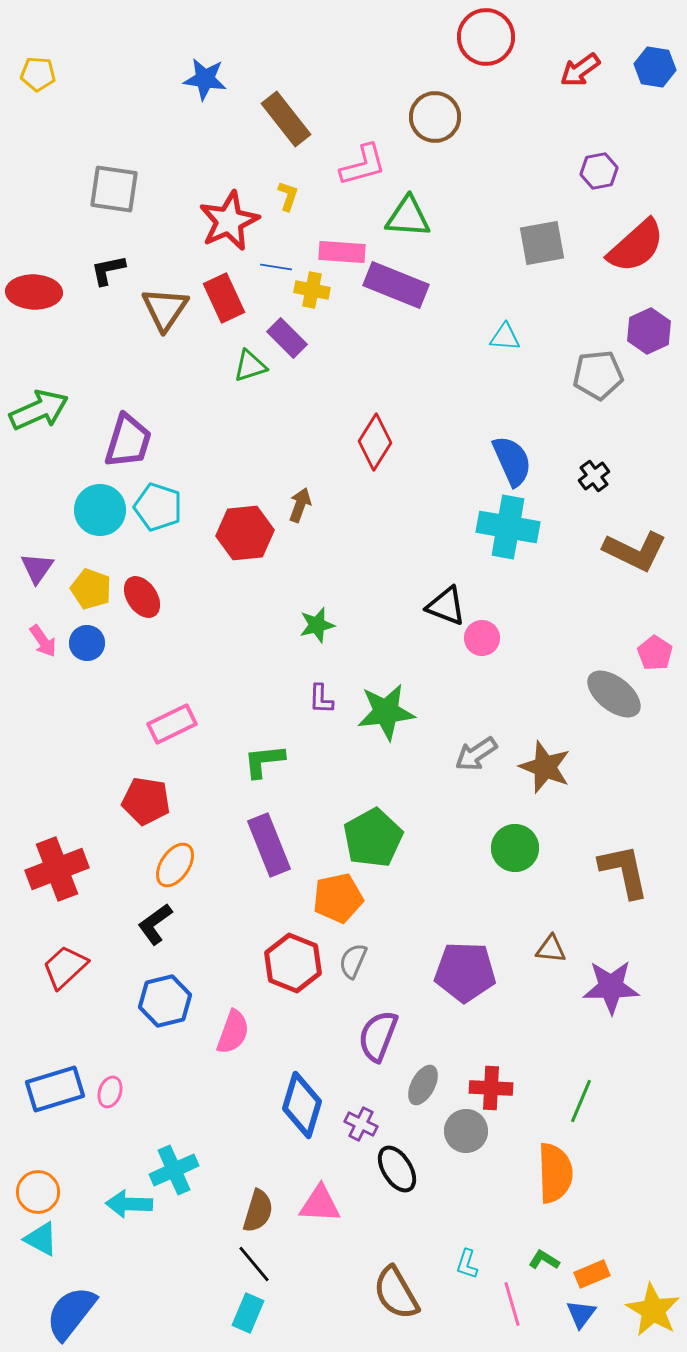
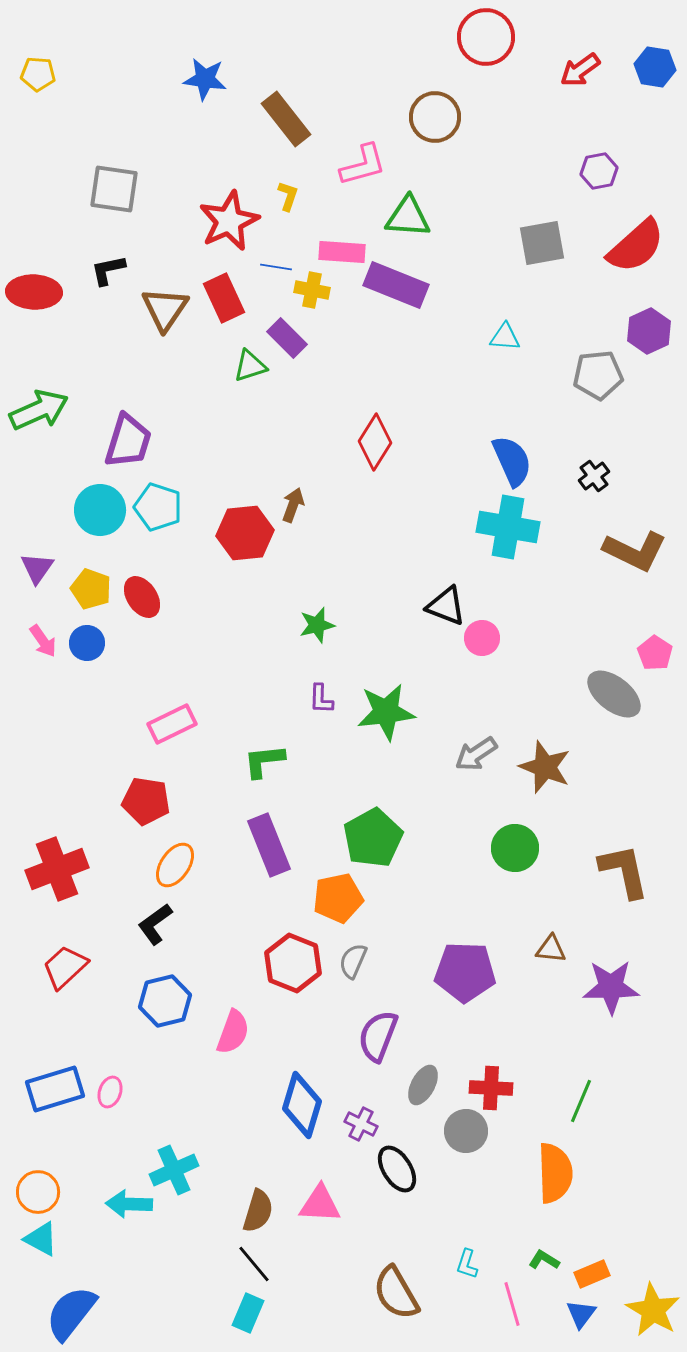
brown arrow at (300, 505): moved 7 px left
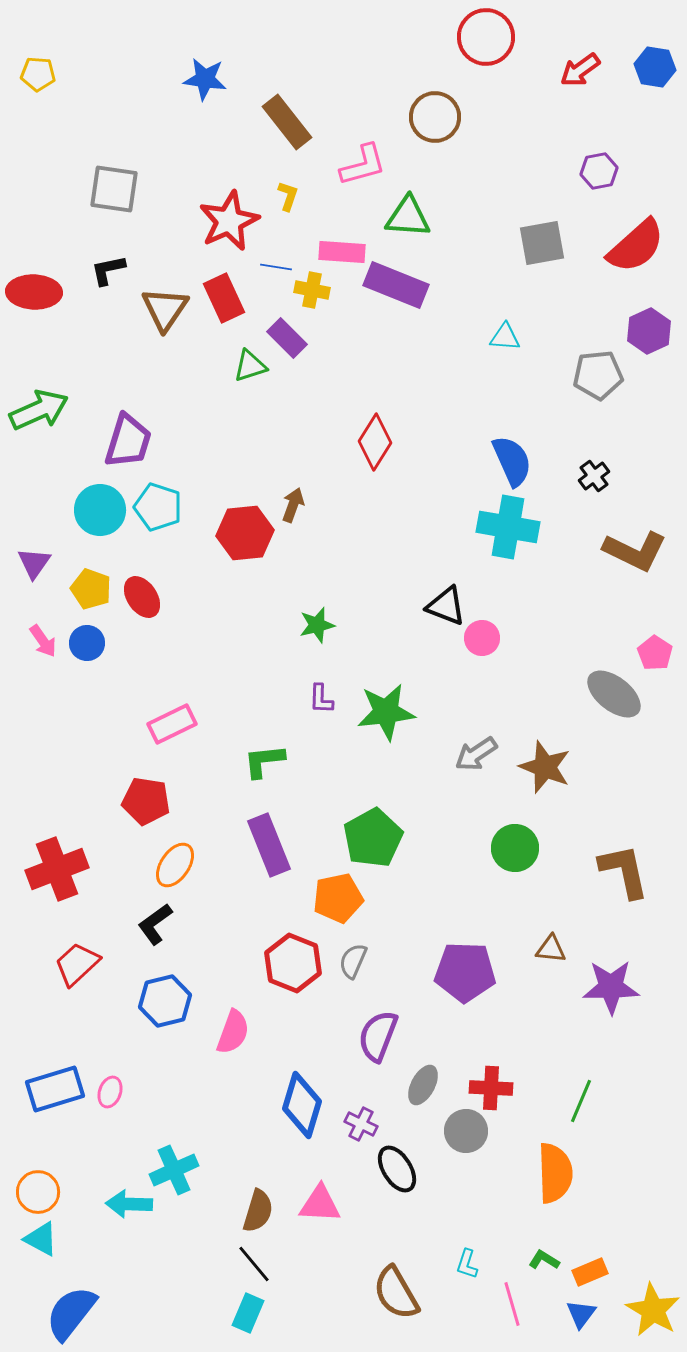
brown rectangle at (286, 119): moved 1 px right, 3 px down
purple triangle at (37, 568): moved 3 px left, 5 px up
red trapezoid at (65, 967): moved 12 px right, 3 px up
orange rectangle at (592, 1274): moved 2 px left, 2 px up
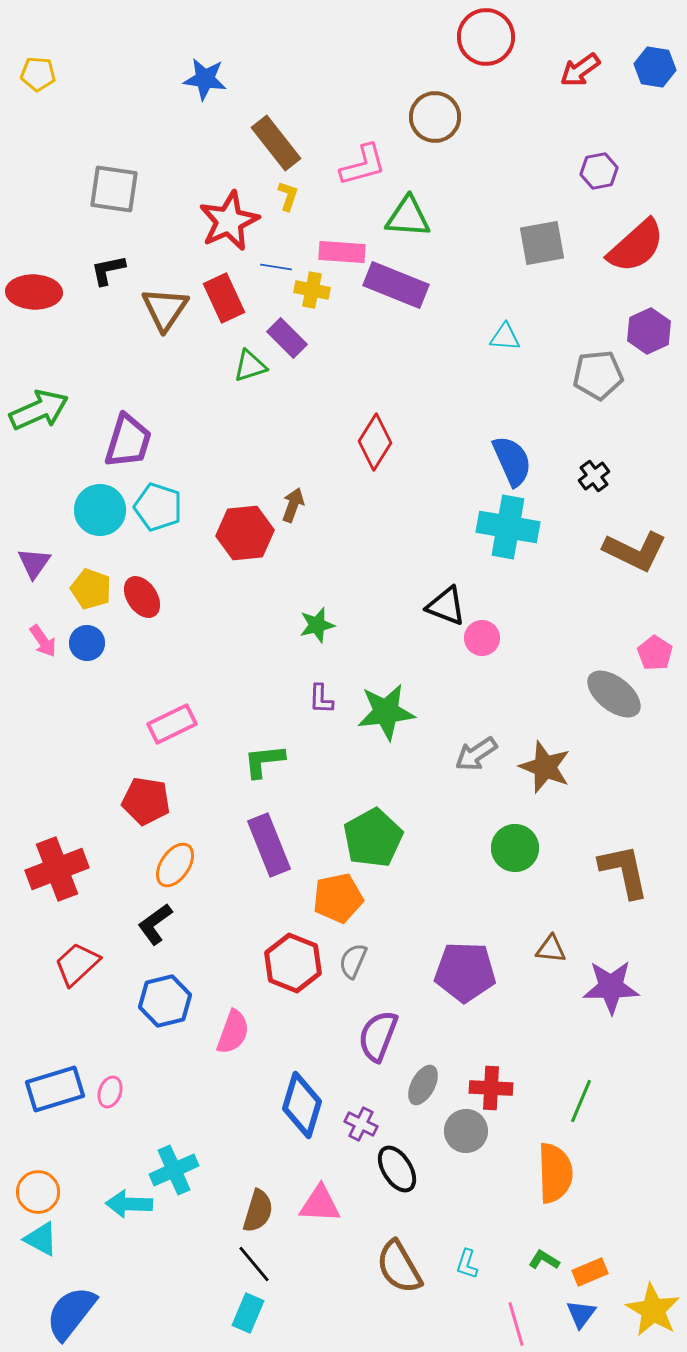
brown rectangle at (287, 122): moved 11 px left, 21 px down
brown semicircle at (396, 1293): moved 3 px right, 26 px up
pink line at (512, 1304): moved 4 px right, 20 px down
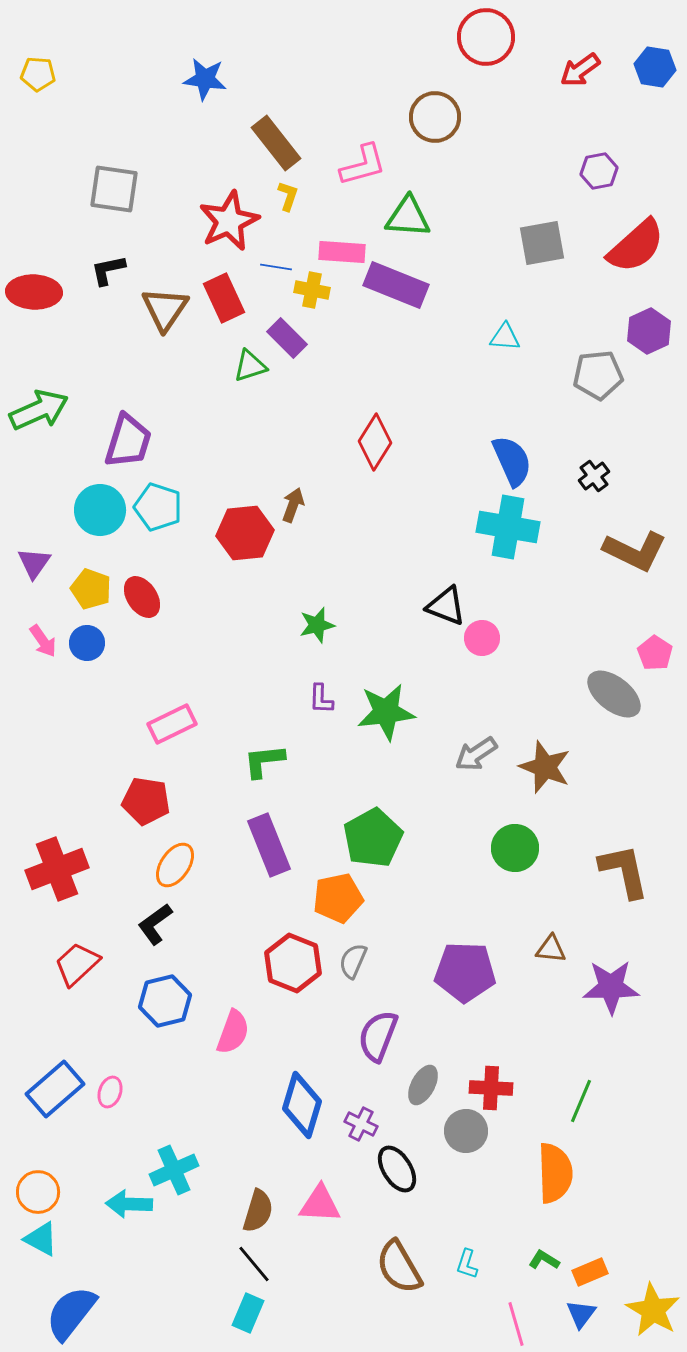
blue rectangle at (55, 1089): rotated 24 degrees counterclockwise
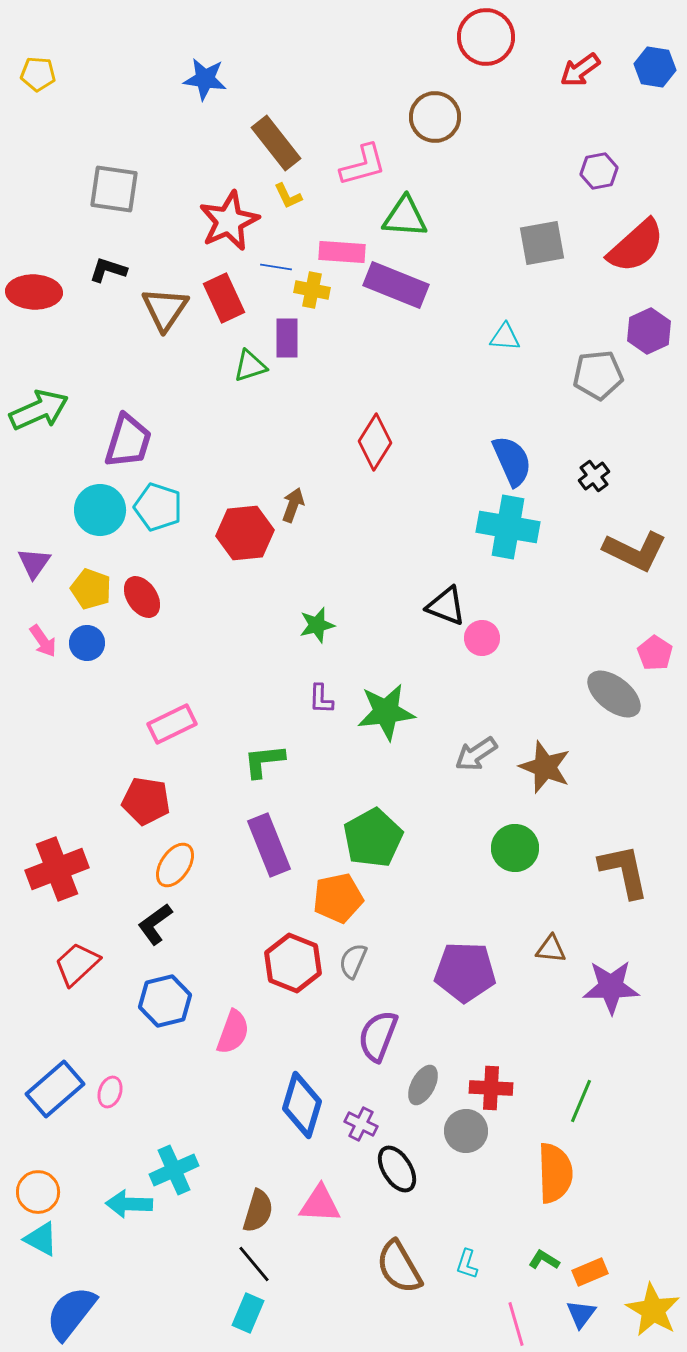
yellow L-shape at (288, 196): rotated 136 degrees clockwise
green triangle at (408, 217): moved 3 px left
black L-shape at (108, 270): rotated 30 degrees clockwise
purple rectangle at (287, 338): rotated 45 degrees clockwise
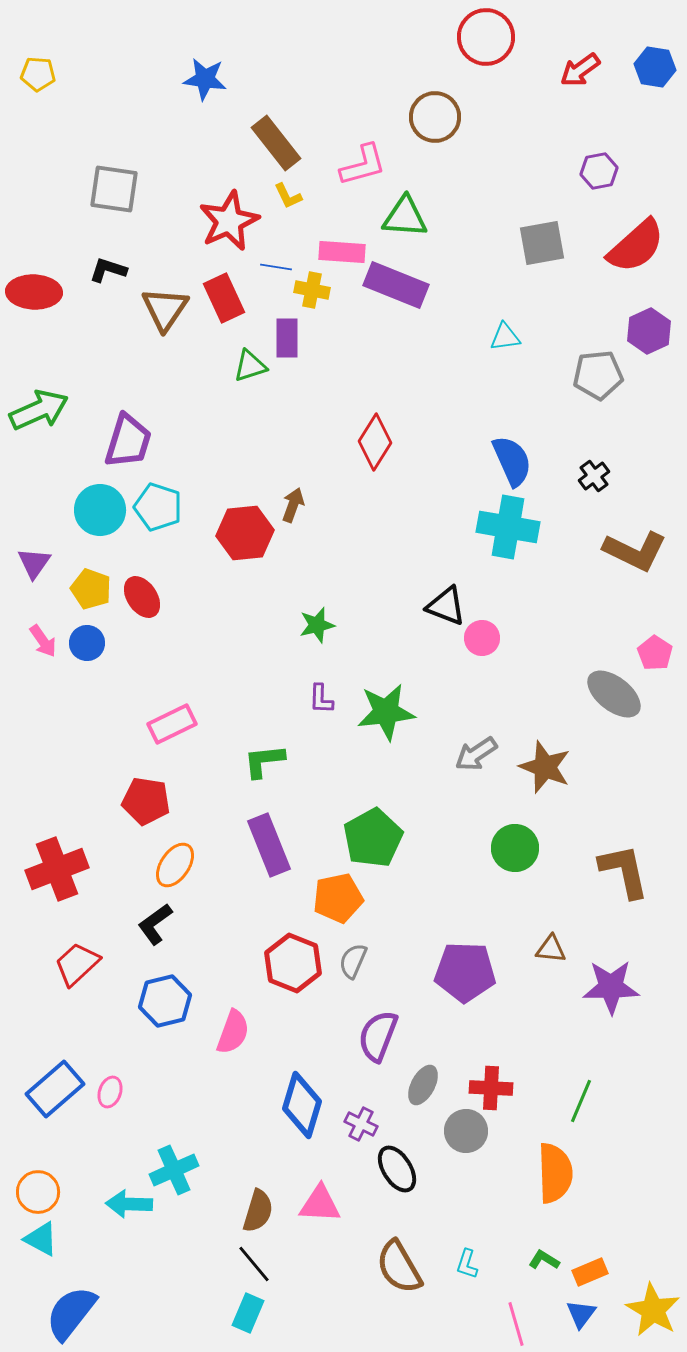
cyan triangle at (505, 337): rotated 12 degrees counterclockwise
